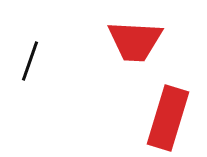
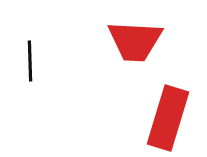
black line: rotated 21 degrees counterclockwise
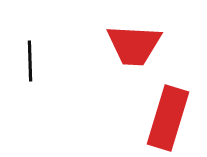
red trapezoid: moved 1 px left, 4 px down
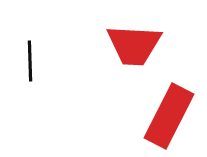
red rectangle: moved 1 px right, 2 px up; rotated 10 degrees clockwise
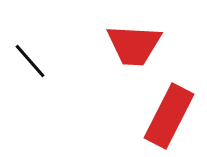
black line: rotated 39 degrees counterclockwise
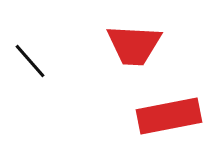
red rectangle: rotated 52 degrees clockwise
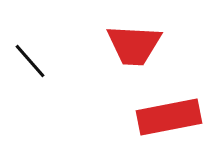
red rectangle: moved 1 px down
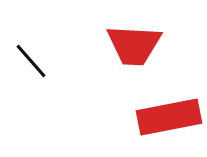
black line: moved 1 px right
